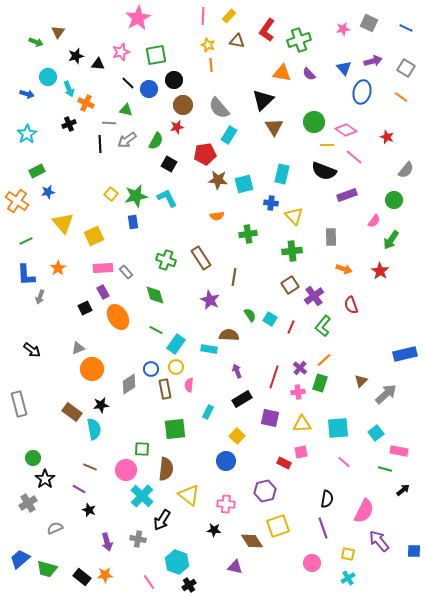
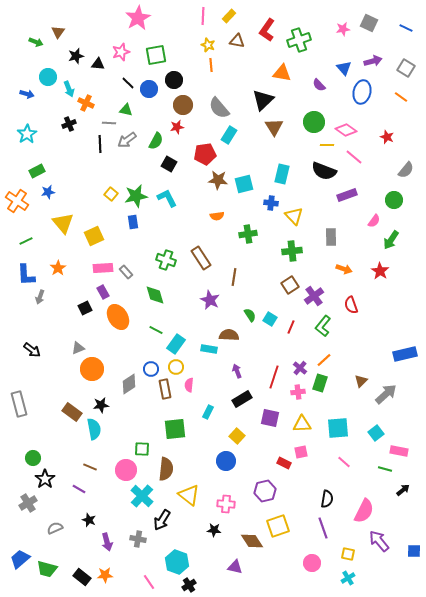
purple semicircle at (309, 74): moved 10 px right, 11 px down
black star at (89, 510): moved 10 px down
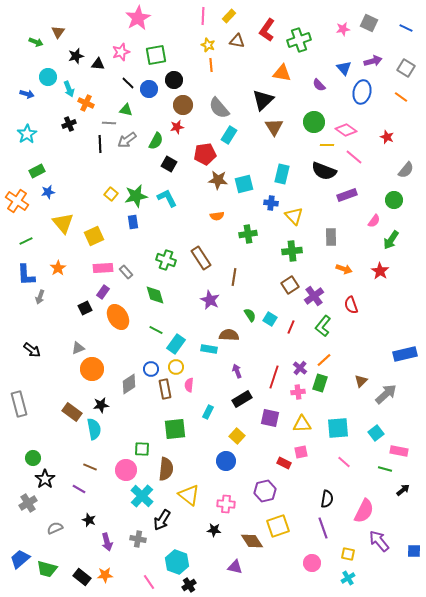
purple rectangle at (103, 292): rotated 64 degrees clockwise
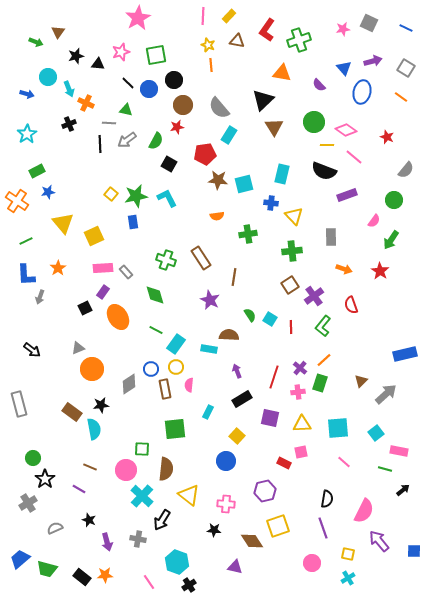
red line at (291, 327): rotated 24 degrees counterclockwise
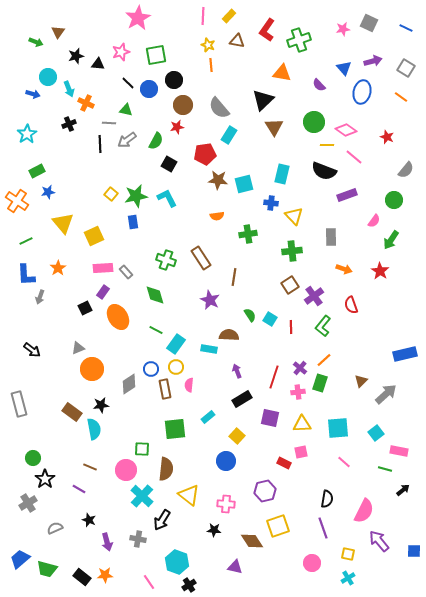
blue arrow at (27, 94): moved 6 px right
cyan rectangle at (208, 412): moved 5 px down; rotated 24 degrees clockwise
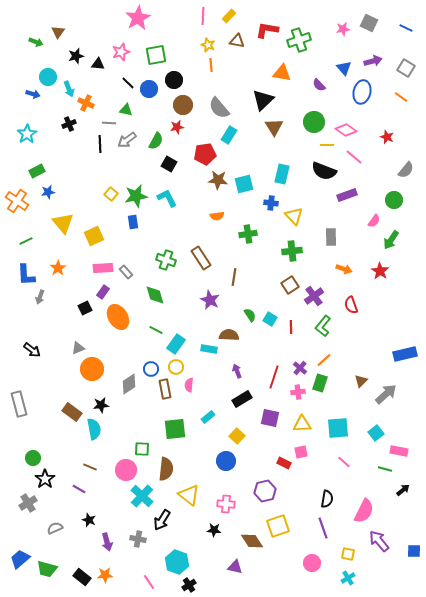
red L-shape at (267, 30): rotated 65 degrees clockwise
